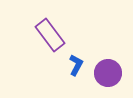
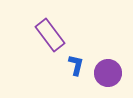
blue L-shape: rotated 15 degrees counterclockwise
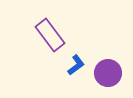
blue L-shape: rotated 40 degrees clockwise
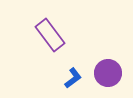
blue L-shape: moved 3 px left, 13 px down
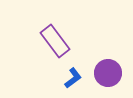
purple rectangle: moved 5 px right, 6 px down
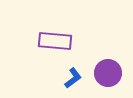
purple rectangle: rotated 48 degrees counterclockwise
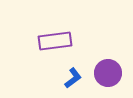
purple rectangle: rotated 12 degrees counterclockwise
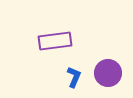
blue L-shape: moved 1 px right, 1 px up; rotated 30 degrees counterclockwise
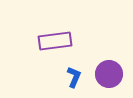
purple circle: moved 1 px right, 1 px down
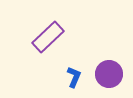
purple rectangle: moved 7 px left, 4 px up; rotated 36 degrees counterclockwise
